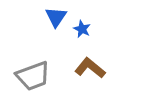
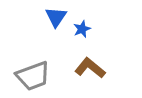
blue star: rotated 24 degrees clockwise
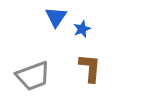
brown L-shape: rotated 56 degrees clockwise
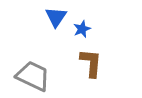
brown L-shape: moved 1 px right, 5 px up
gray trapezoid: rotated 135 degrees counterclockwise
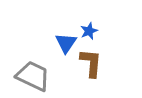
blue triangle: moved 10 px right, 26 px down
blue star: moved 7 px right, 2 px down
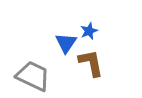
brown L-shape: rotated 16 degrees counterclockwise
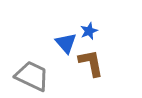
blue triangle: rotated 15 degrees counterclockwise
gray trapezoid: moved 1 px left
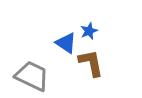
blue triangle: rotated 15 degrees counterclockwise
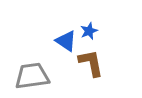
blue triangle: moved 2 px up
gray trapezoid: rotated 33 degrees counterclockwise
